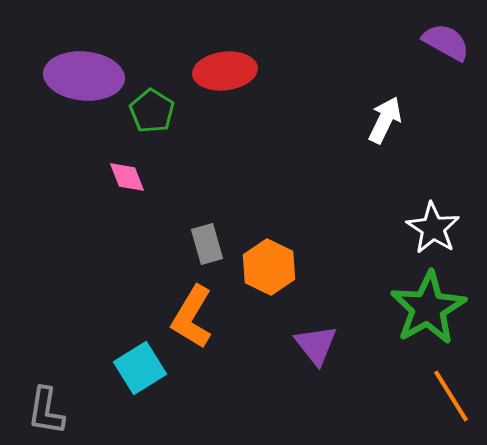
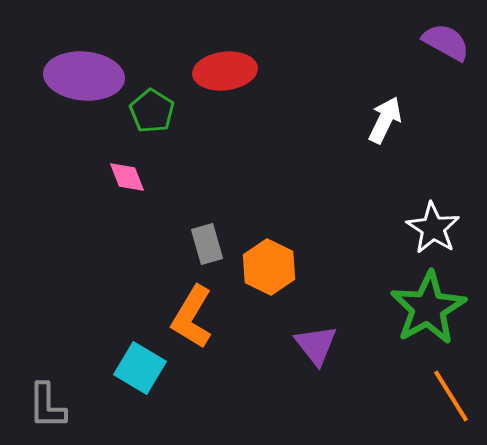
cyan square: rotated 27 degrees counterclockwise
gray L-shape: moved 1 px right, 5 px up; rotated 9 degrees counterclockwise
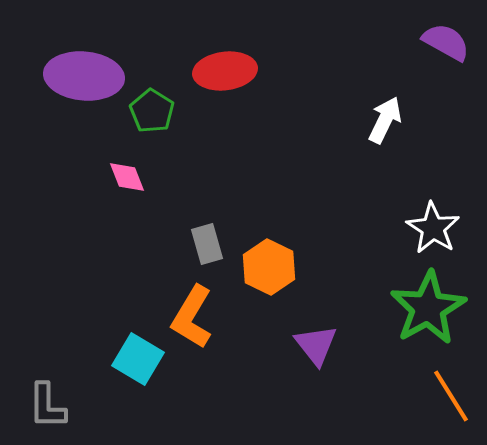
cyan square: moved 2 px left, 9 px up
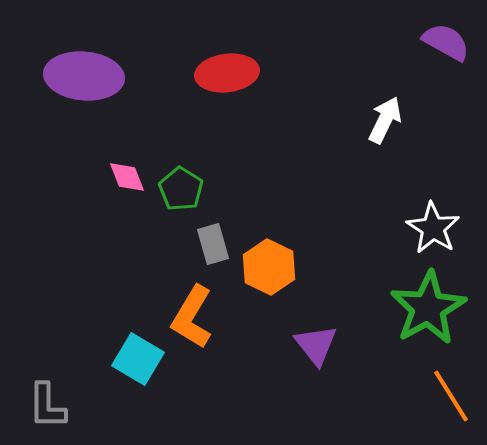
red ellipse: moved 2 px right, 2 px down
green pentagon: moved 29 px right, 78 px down
gray rectangle: moved 6 px right
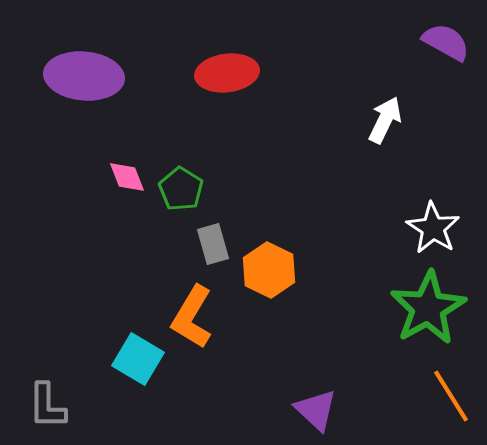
orange hexagon: moved 3 px down
purple triangle: moved 65 px down; rotated 9 degrees counterclockwise
